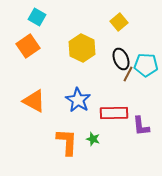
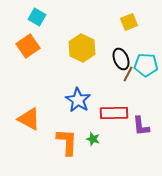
yellow square: moved 10 px right; rotated 18 degrees clockwise
orange triangle: moved 5 px left, 18 px down
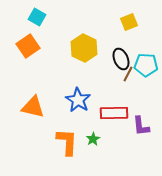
yellow hexagon: moved 2 px right
orange triangle: moved 4 px right, 12 px up; rotated 15 degrees counterclockwise
green star: rotated 24 degrees clockwise
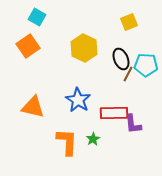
purple L-shape: moved 8 px left, 2 px up
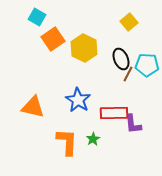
yellow square: rotated 18 degrees counterclockwise
orange square: moved 25 px right, 7 px up
cyan pentagon: moved 1 px right
